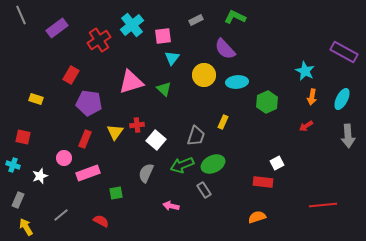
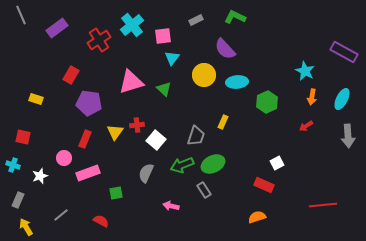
red rectangle at (263, 182): moved 1 px right, 3 px down; rotated 18 degrees clockwise
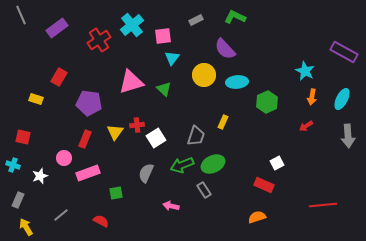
red rectangle at (71, 75): moved 12 px left, 2 px down
white square at (156, 140): moved 2 px up; rotated 18 degrees clockwise
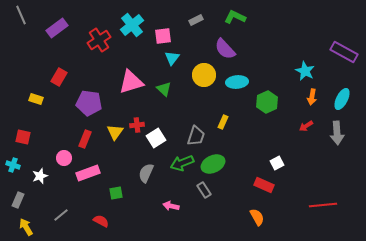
gray arrow at (348, 136): moved 11 px left, 3 px up
green arrow at (182, 165): moved 2 px up
orange semicircle at (257, 217): rotated 78 degrees clockwise
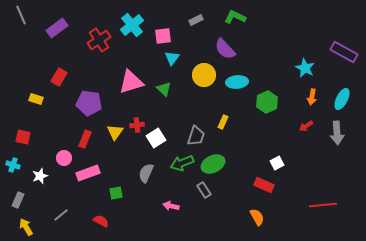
cyan star at (305, 71): moved 3 px up
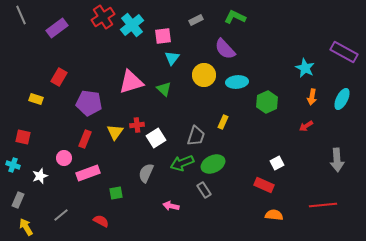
red cross at (99, 40): moved 4 px right, 23 px up
gray arrow at (337, 133): moved 27 px down
orange semicircle at (257, 217): moved 17 px right, 2 px up; rotated 54 degrees counterclockwise
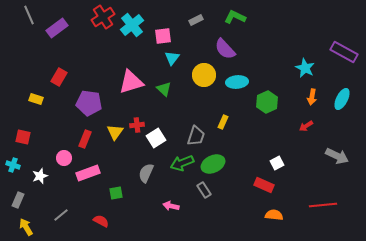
gray line at (21, 15): moved 8 px right
gray arrow at (337, 160): moved 4 px up; rotated 60 degrees counterclockwise
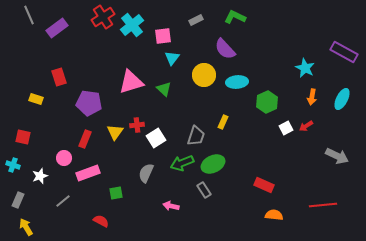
red rectangle at (59, 77): rotated 48 degrees counterclockwise
white square at (277, 163): moved 9 px right, 35 px up
gray line at (61, 215): moved 2 px right, 14 px up
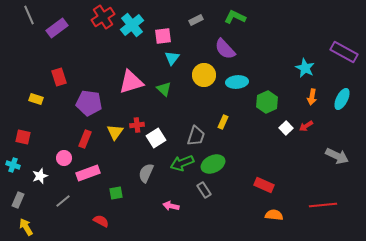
white square at (286, 128): rotated 16 degrees counterclockwise
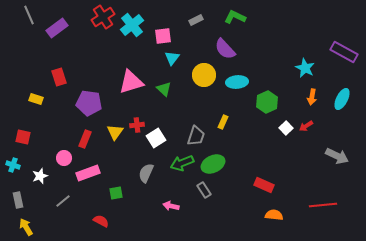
gray rectangle at (18, 200): rotated 35 degrees counterclockwise
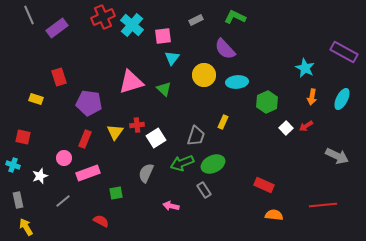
red cross at (103, 17): rotated 10 degrees clockwise
cyan cross at (132, 25): rotated 10 degrees counterclockwise
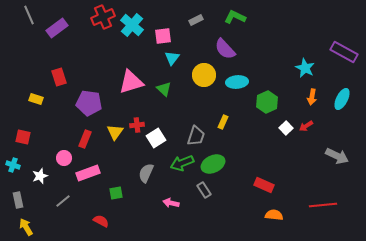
pink arrow at (171, 206): moved 3 px up
